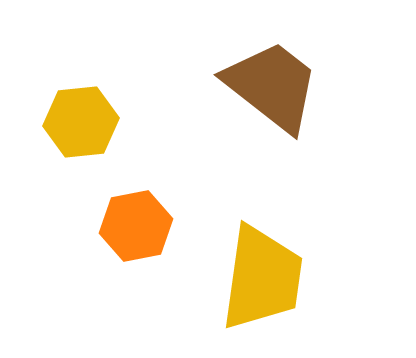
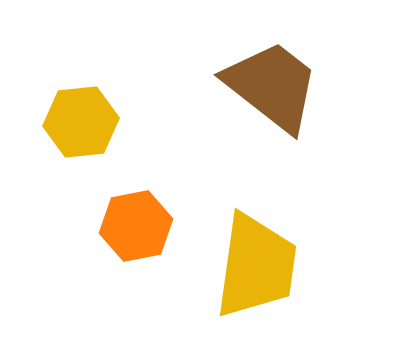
yellow trapezoid: moved 6 px left, 12 px up
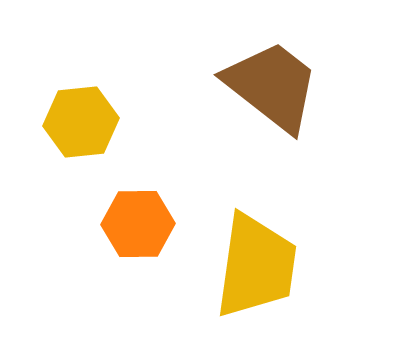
orange hexagon: moved 2 px right, 2 px up; rotated 10 degrees clockwise
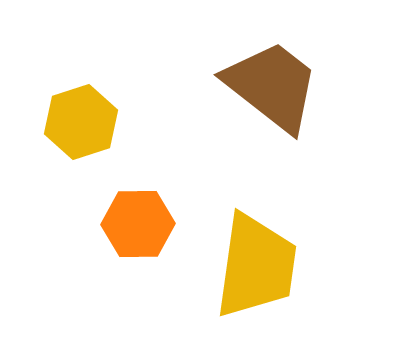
yellow hexagon: rotated 12 degrees counterclockwise
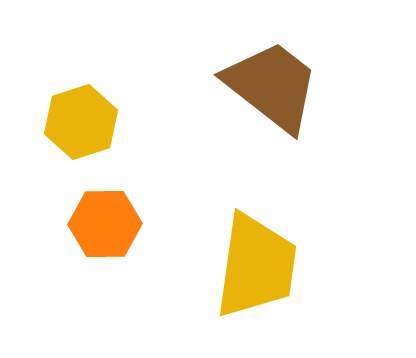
orange hexagon: moved 33 px left
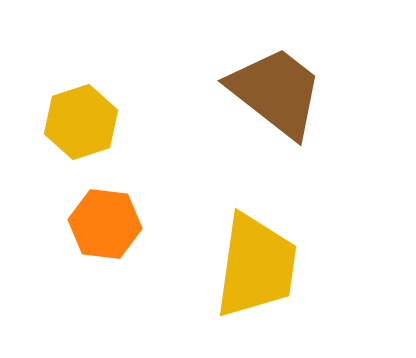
brown trapezoid: moved 4 px right, 6 px down
orange hexagon: rotated 8 degrees clockwise
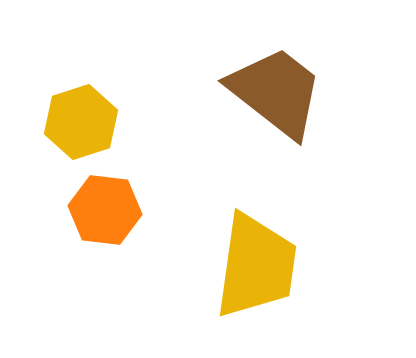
orange hexagon: moved 14 px up
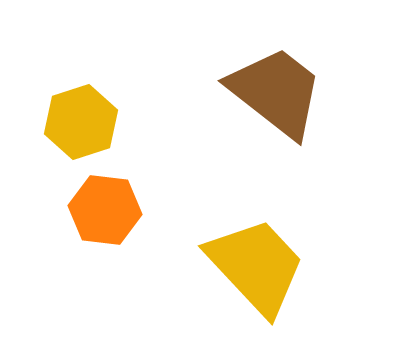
yellow trapezoid: rotated 51 degrees counterclockwise
